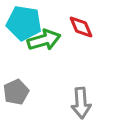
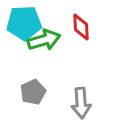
cyan pentagon: rotated 12 degrees counterclockwise
red diamond: rotated 20 degrees clockwise
gray pentagon: moved 17 px right
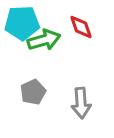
cyan pentagon: moved 2 px left
red diamond: rotated 16 degrees counterclockwise
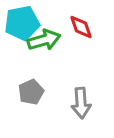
cyan pentagon: rotated 8 degrees counterclockwise
gray pentagon: moved 2 px left
